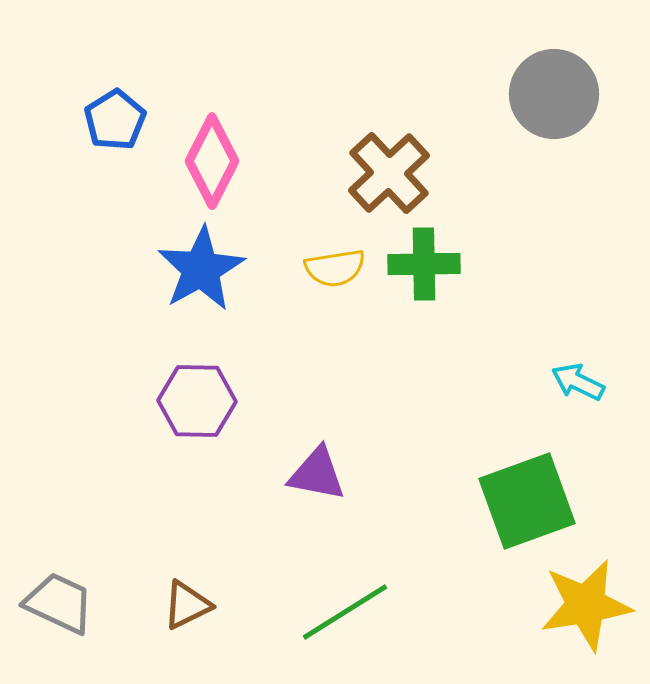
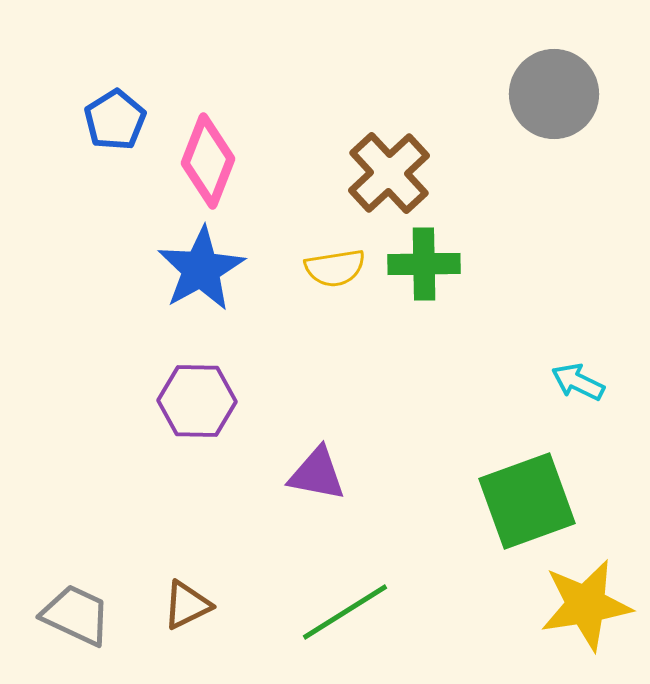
pink diamond: moved 4 px left; rotated 6 degrees counterclockwise
gray trapezoid: moved 17 px right, 12 px down
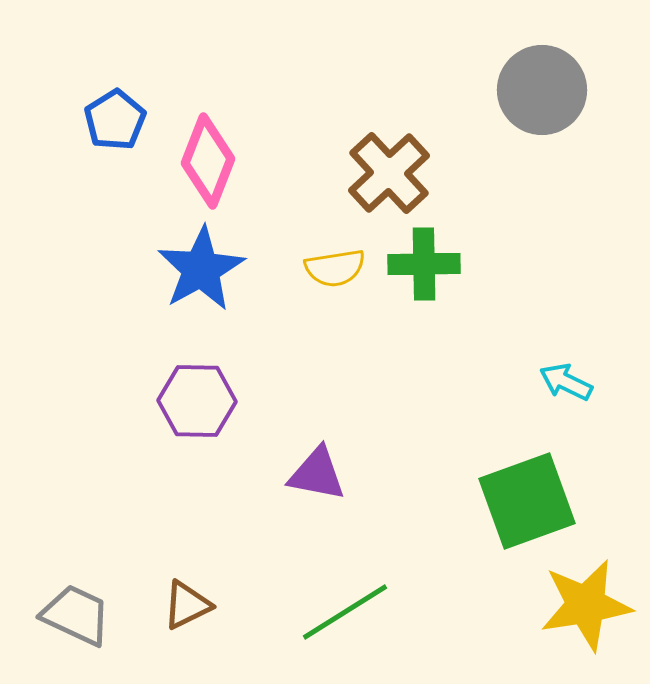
gray circle: moved 12 px left, 4 px up
cyan arrow: moved 12 px left
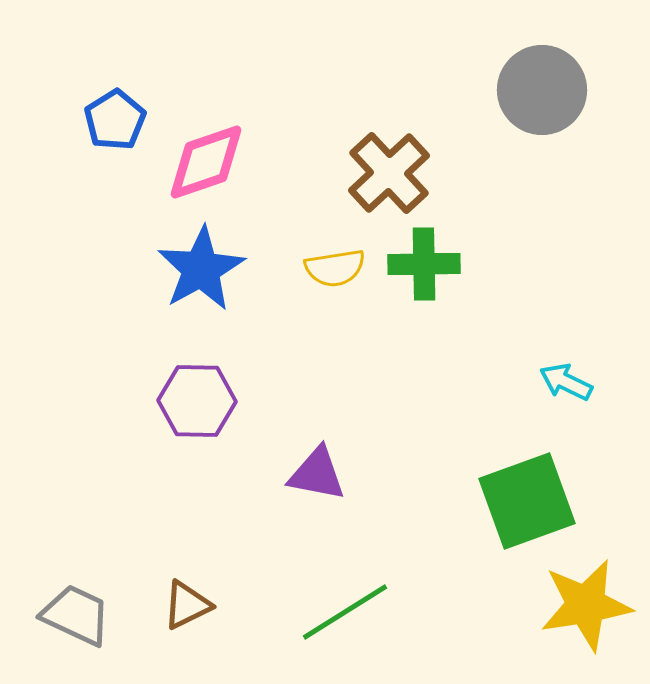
pink diamond: moved 2 px left, 1 px down; rotated 50 degrees clockwise
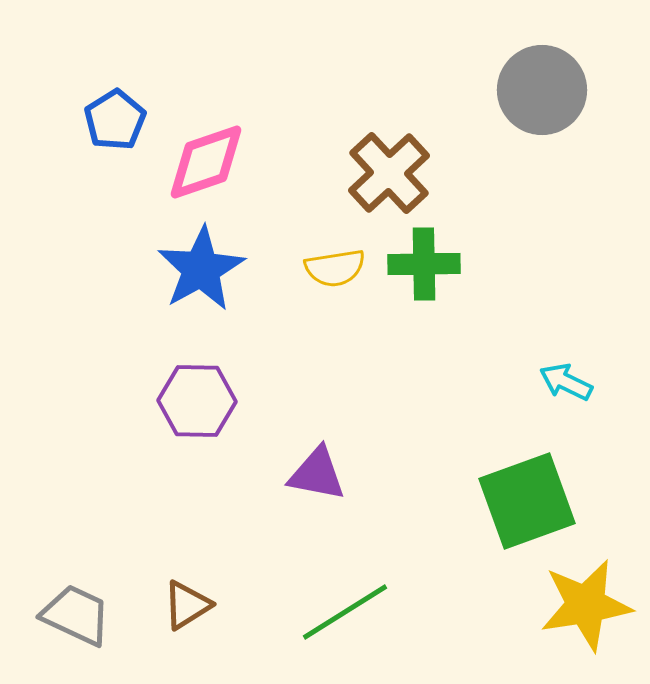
brown triangle: rotated 6 degrees counterclockwise
